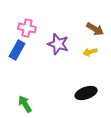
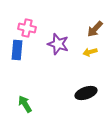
brown arrow: rotated 102 degrees clockwise
blue rectangle: rotated 24 degrees counterclockwise
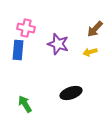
pink cross: moved 1 px left
blue rectangle: moved 1 px right
black ellipse: moved 15 px left
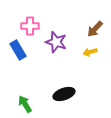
pink cross: moved 4 px right, 2 px up; rotated 12 degrees counterclockwise
purple star: moved 2 px left, 2 px up
blue rectangle: rotated 36 degrees counterclockwise
black ellipse: moved 7 px left, 1 px down
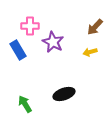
brown arrow: moved 2 px up
purple star: moved 3 px left; rotated 10 degrees clockwise
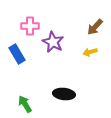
blue rectangle: moved 1 px left, 4 px down
black ellipse: rotated 25 degrees clockwise
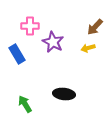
yellow arrow: moved 2 px left, 4 px up
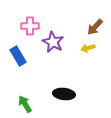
blue rectangle: moved 1 px right, 2 px down
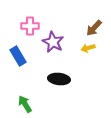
brown arrow: moved 1 px left, 1 px down
black ellipse: moved 5 px left, 15 px up
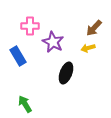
black ellipse: moved 7 px right, 6 px up; rotated 75 degrees counterclockwise
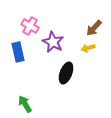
pink cross: rotated 30 degrees clockwise
blue rectangle: moved 4 px up; rotated 18 degrees clockwise
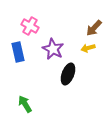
purple star: moved 7 px down
black ellipse: moved 2 px right, 1 px down
